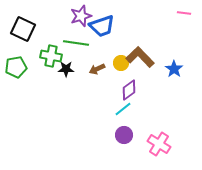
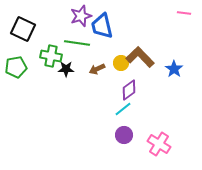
blue trapezoid: rotated 96 degrees clockwise
green line: moved 1 px right
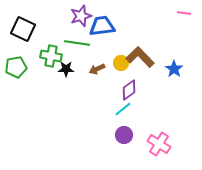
blue trapezoid: rotated 96 degrees clockwise
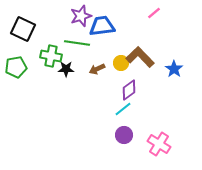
pink line: moved 30 px left; rotated 48 degrees counterclockwise
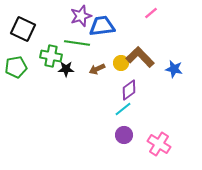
pink line: moved 3 px left
blue star: rotated 24 degrees counterclockwise
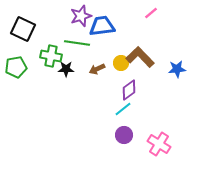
blue star: moved 3 px right; rotated 18 degrees counterclockwise
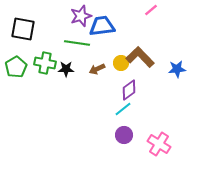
pink line: moved 3 px up
black square: rotated 15 degrees counterclockwise
green cross: moved 6 px left, 7 px down
green pentagon: rotated 20 degrees counterclockwise
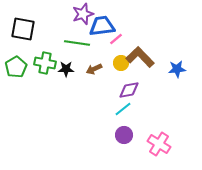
pink line: moved 35 px left, 29 px down
purple star: moved 2 px right, 2 px up
brown arrow: moved 3 px left
purple diamond: rotated 25 degrees clockwise
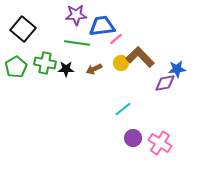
purple star: moved 7 px left, 1 px down; rotated 15 degrees clockwise
black square: rotated 30 degrees clockwise
purple diamond: moved 36 px right, 7 px up
purple circle: moved 9 px right, 3 px down
pink cross: moved 1 px right, 1 px up
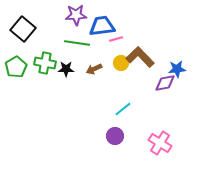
pink line: rotated 24 degrees clockwise
purple circle: moved 18 px left, 2 px up
